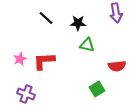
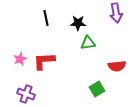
black line: rotated 35 degrees clockwise
green triangle: moved 1 px right, 2 px up; rotated 21 degrees counterclockwise
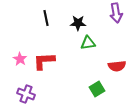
pink star: rotated 16 degrees counterclockwise
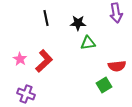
red L-shape: rotated 140 degrees clockwise
green square: moved 7 px right, 4 px up
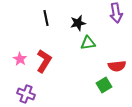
black star: rotated 14 degrees counterclockwise
red L-shape: rotated 15 degrees counterclockwise
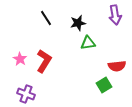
purple arrow: moved 1 px left, 2 px down
black line: rotated 21 degrees counterclockwise
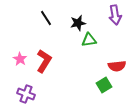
green triangle: moved 1 px right, 3 px up
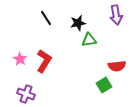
purple arrow: moved 1 px right
